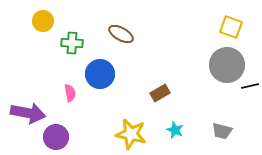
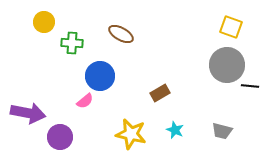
yellow circle: moved 1 px right, 1 px down
blue circle: moved 2 px down
black line: rotated 18 degrees clockwise
pink semicircle: moved 15 px right, 8 px down; rotated 60 degrees clockwise
purple circle: moved 4 px right
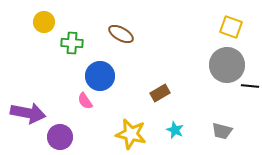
pink semicircle: rotated 96 degrees clockwise
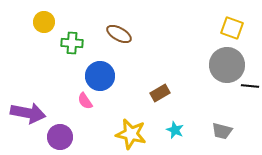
yellow square: moved 1 px right, 1 px down
brown ellipse: moved 2 px left
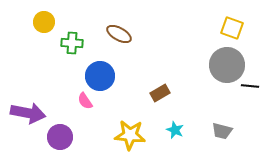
yellow star: moved 1 px left, 1 px down; rotated 8 degrees counterclockwise
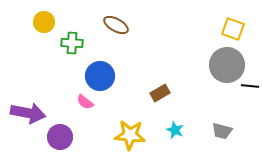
yellow square: moved 1 px right, 1 px down
brown ellipse: moved 3 px left, 9 px up
pink semicircle: moved 1 px down; rotated 18 degrees counterclockwise
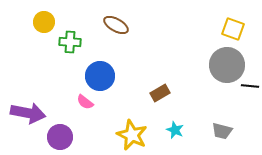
green cross: moved 2 px left, 1 px up
yellow star: moved 2 px right; rotated 20 degrees clockwise
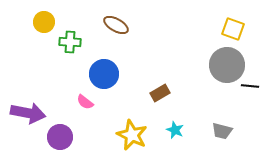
blue circle: moved 4 px right, 2 px up
